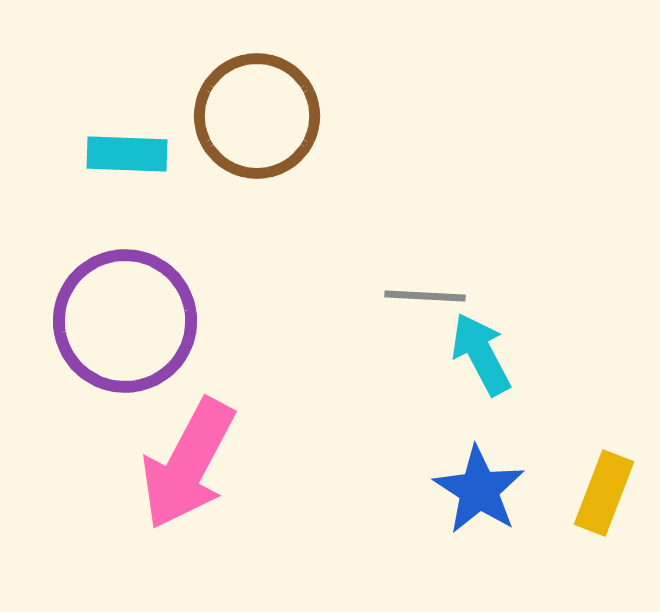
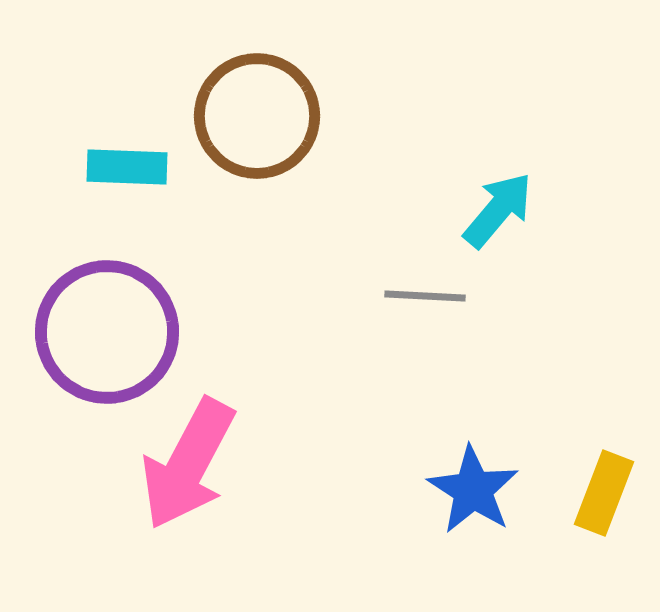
cyan rectangle: moved 13 px down
purple circle: moved 18 px left, 11 px down
cyan arrow: moved 17 px right, 144 px up; rotated 68 degrees clockwise
blue star: moved 6 px left
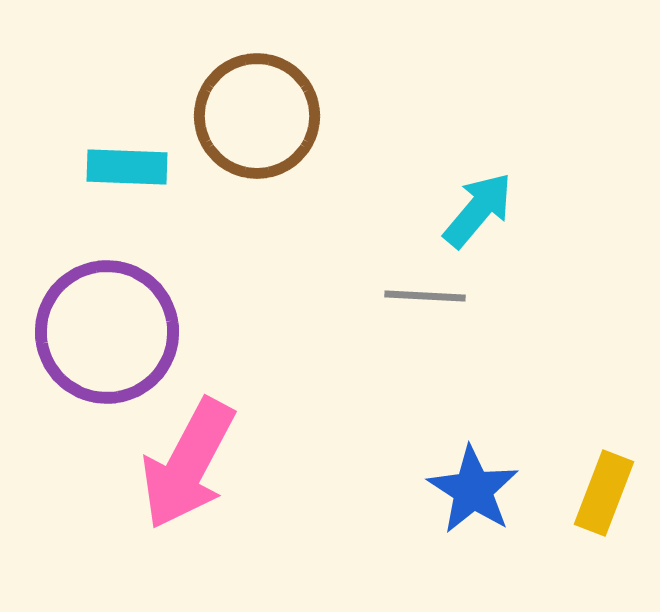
cyan arrow: moved 20 px left
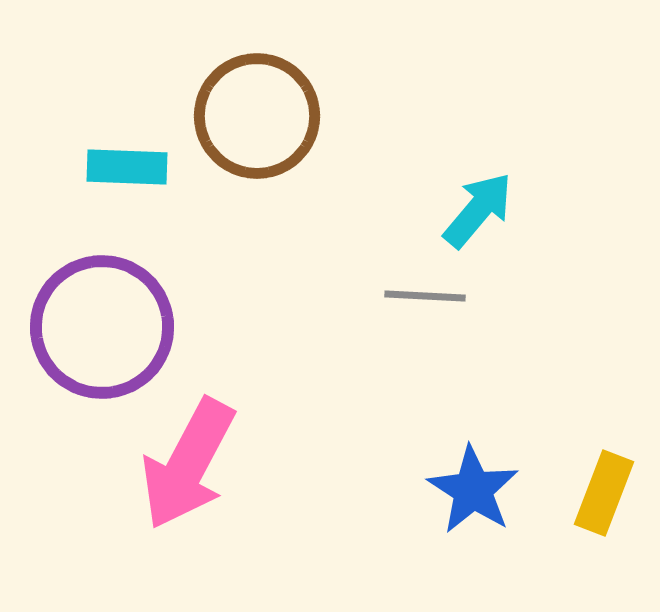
purple circle: moved 5 px left, 5 px up
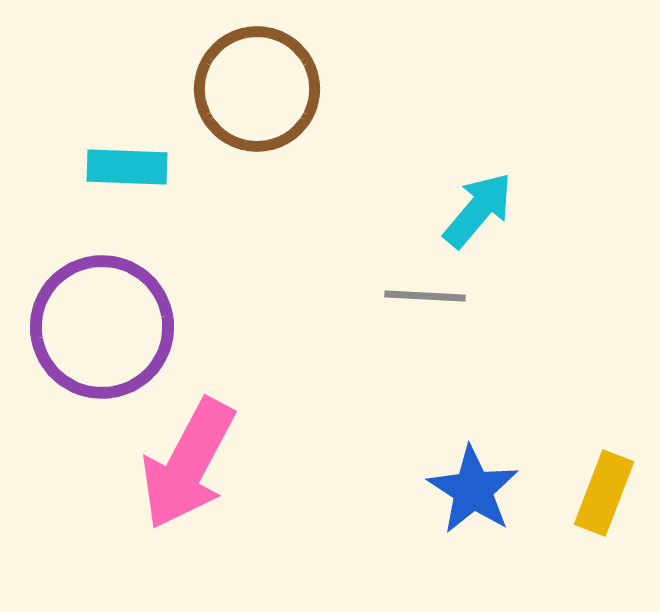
brown circle: moved 27 px up
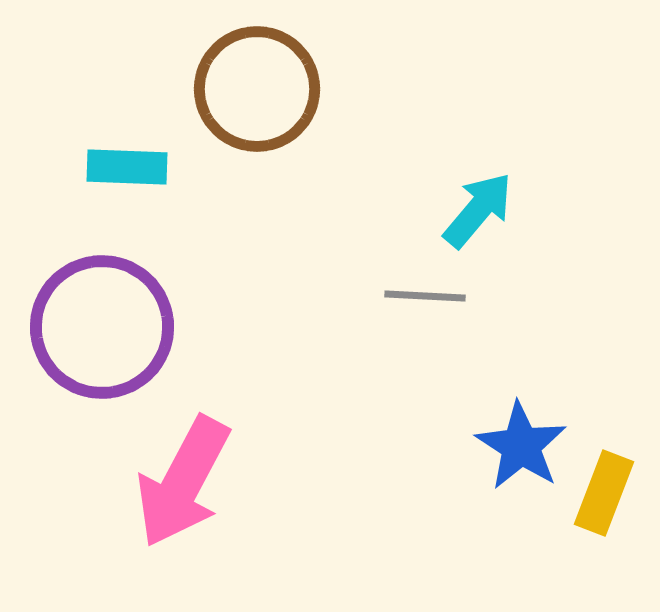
pink arrow: moved 5 px left, 18 px down
blue star: moved 48 px right, 44 px up
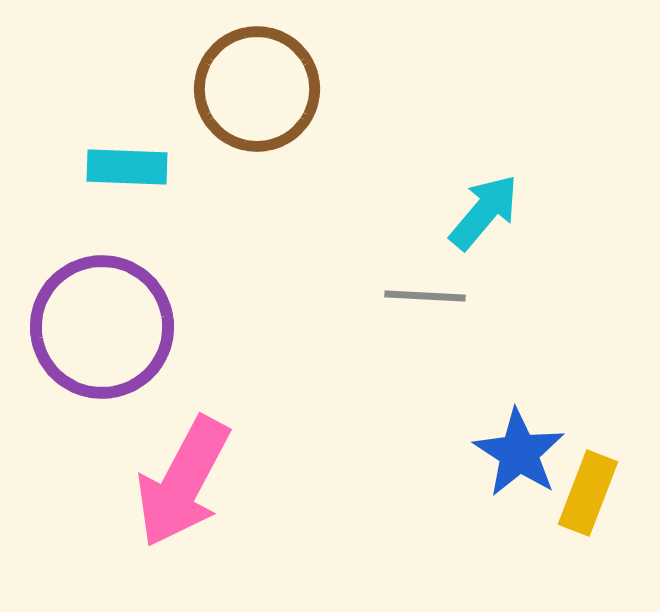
cyan arrow: moved 6 px right, 2 px down
blue star: moved 2 px left, 7 px down
yellow rectangle: moved 16 px left
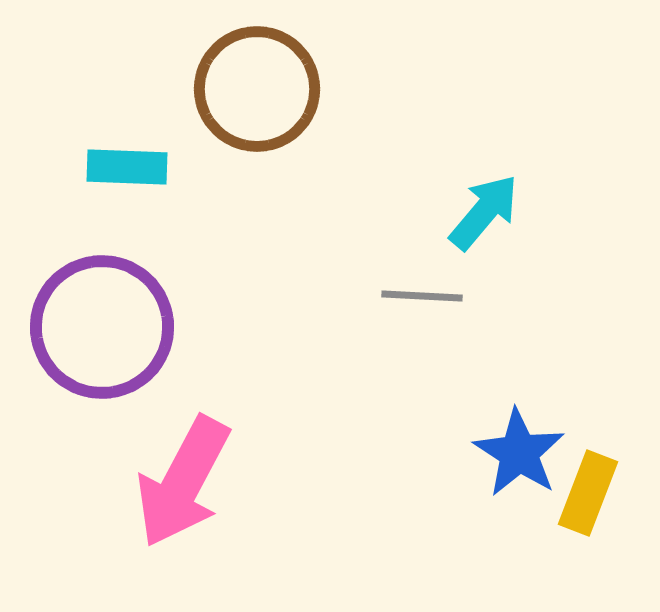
gray line: moved 3 px left
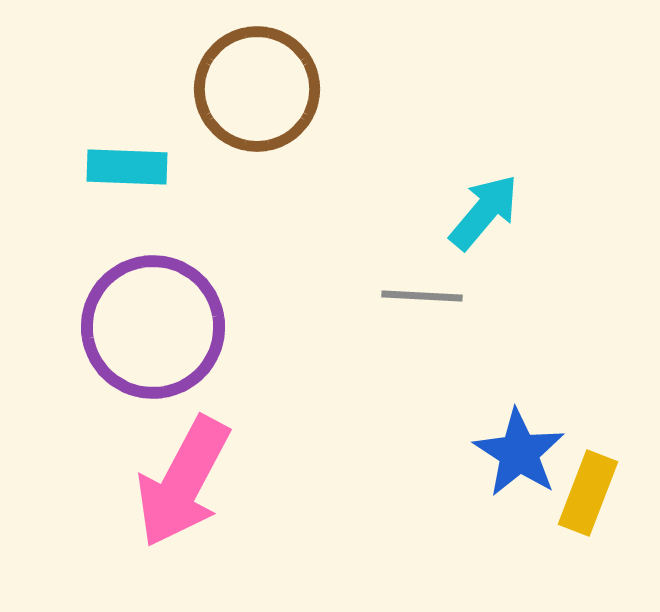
purple circle: moved 51 px right
